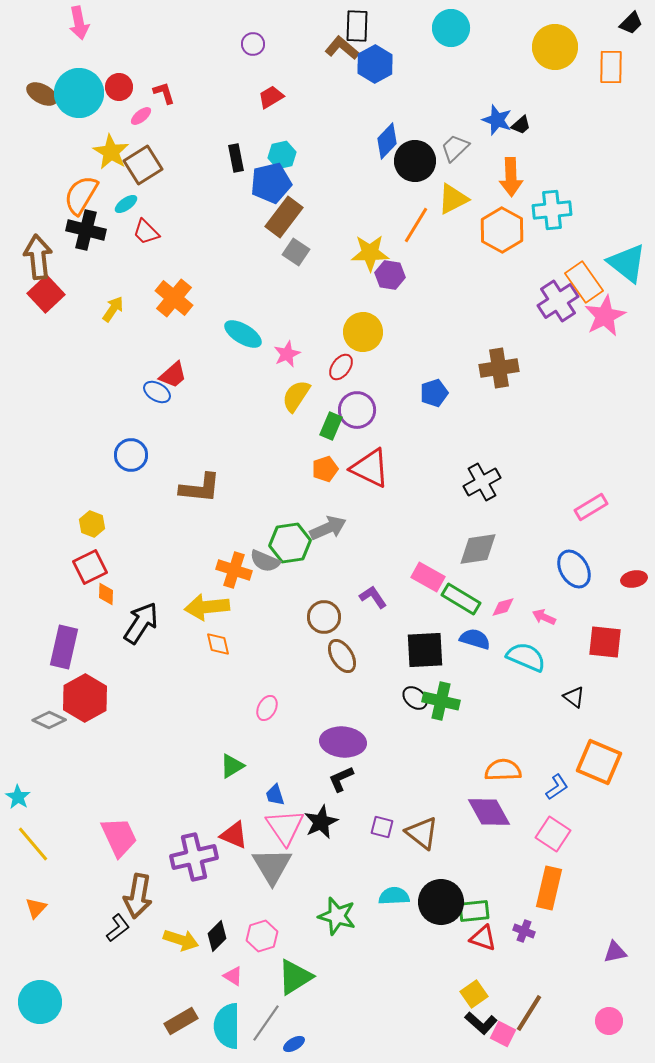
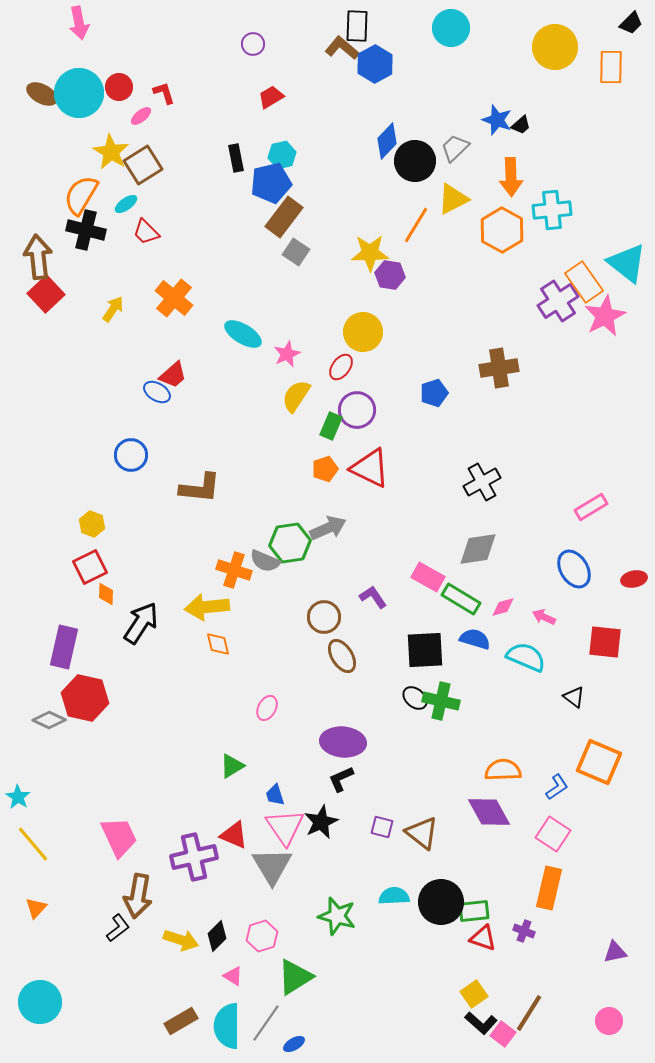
red hexagon at (85, 698): rotated 18 degrees counterclockwise
pink square at (503, 1034): rotated 10 degrees clockwise
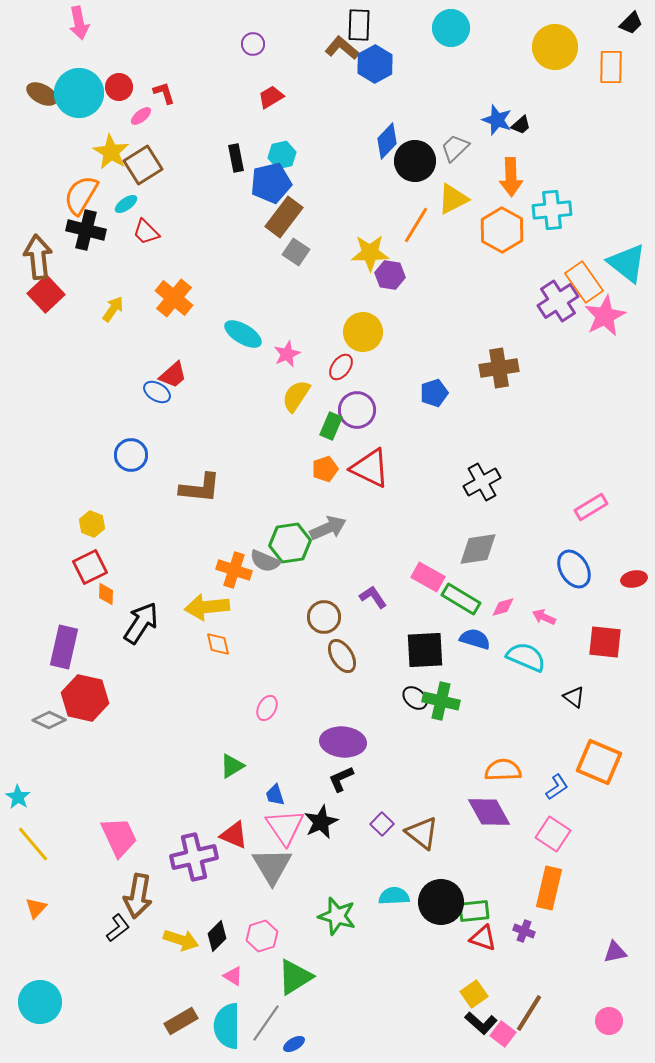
black rectangle at (357, 26): moved 2 px right, 1 px up
purple square at (382, 827): moved 3 px up; rotated 30 degrees clockwise
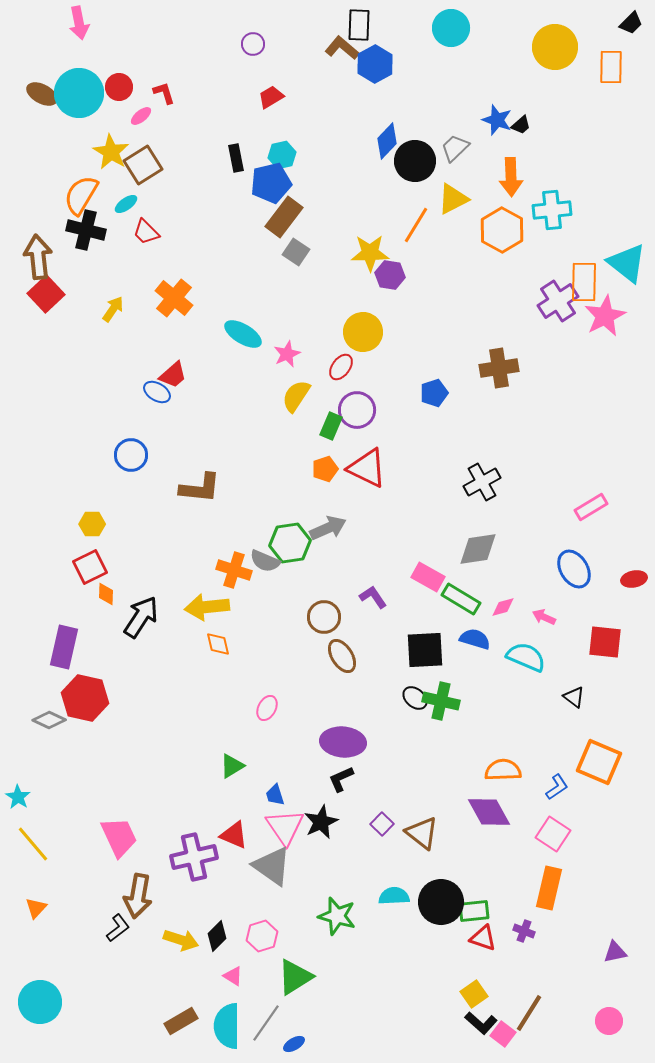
orange rectangle at (584, 282): rotated 36 degrees clockwise
red triangle at (370, 468): moved 3 px left
yellow hexagon at (92, 524): rotated 20 degrees counterclockwise
black arrow at (141, 623): moved 6 px up
gray triangle at (272, 866): rotated 24 degrees counterclockwise
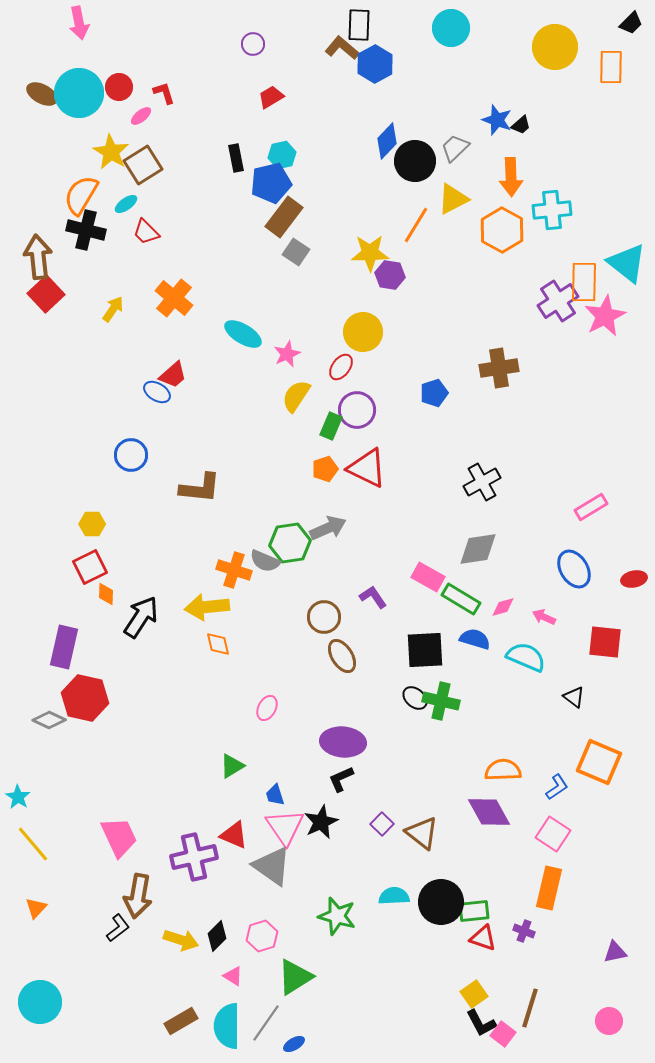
brown line at (529, 1013): moved 1 px right, 5 px up; rotated 15 degrees counterclockwise
black L-shape at (481, 1023): rotated 20 degrees clockwise
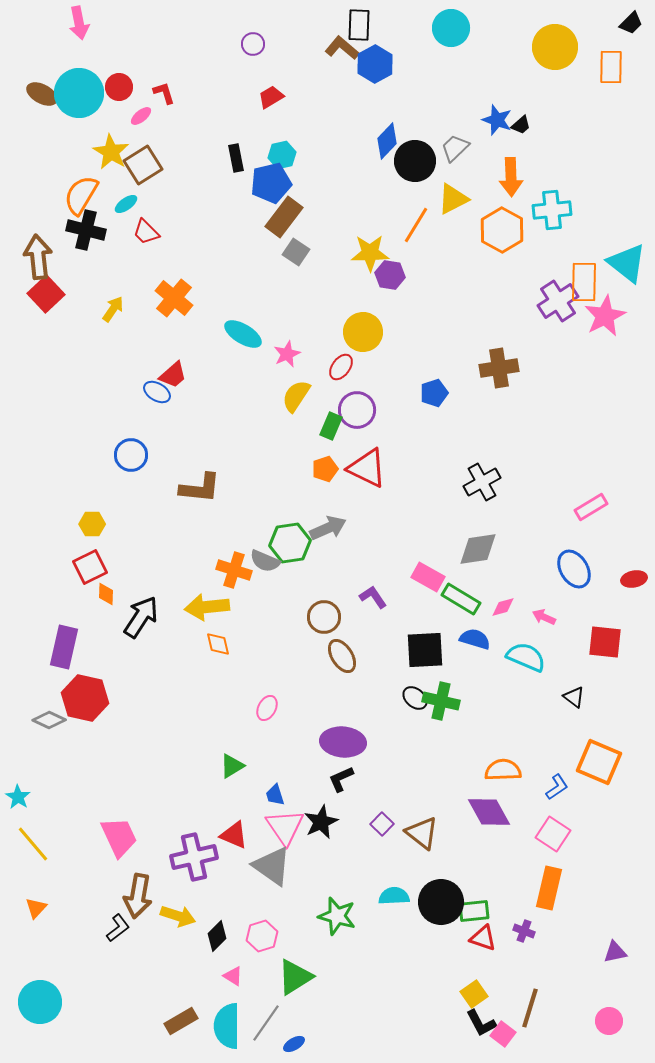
yellow arrow at (181, 940): moved 3 px left, 24 px up
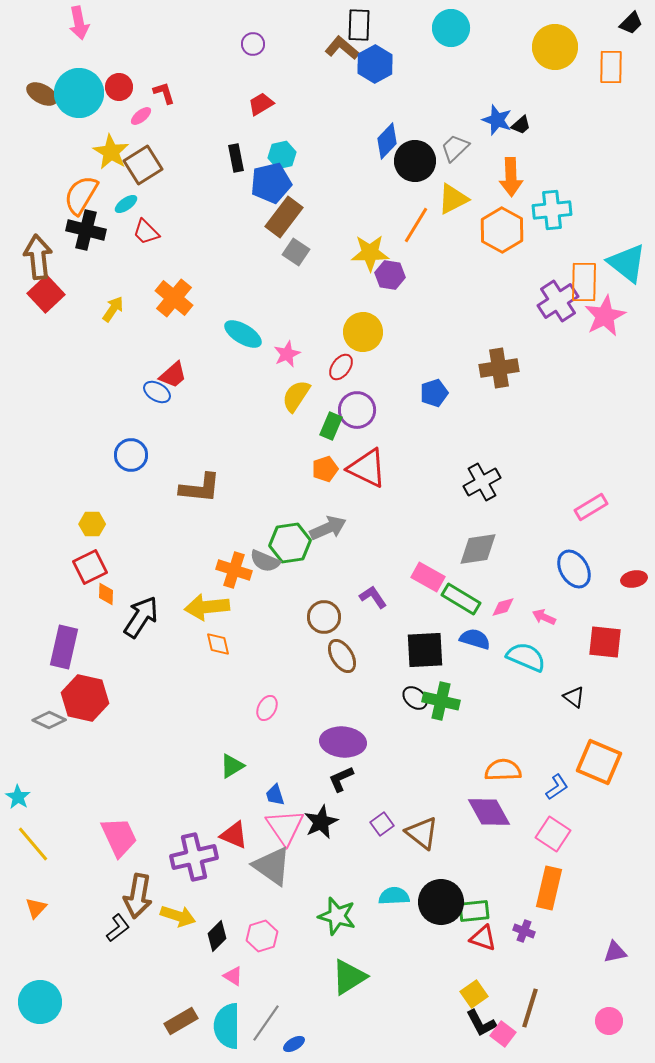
red trapezoid at (271, 97): moved 10 px left, 7 px down
purple square at (382, 824): rotated 10 degrees clockwise
green triangle at (295, 977): moved 54 px right
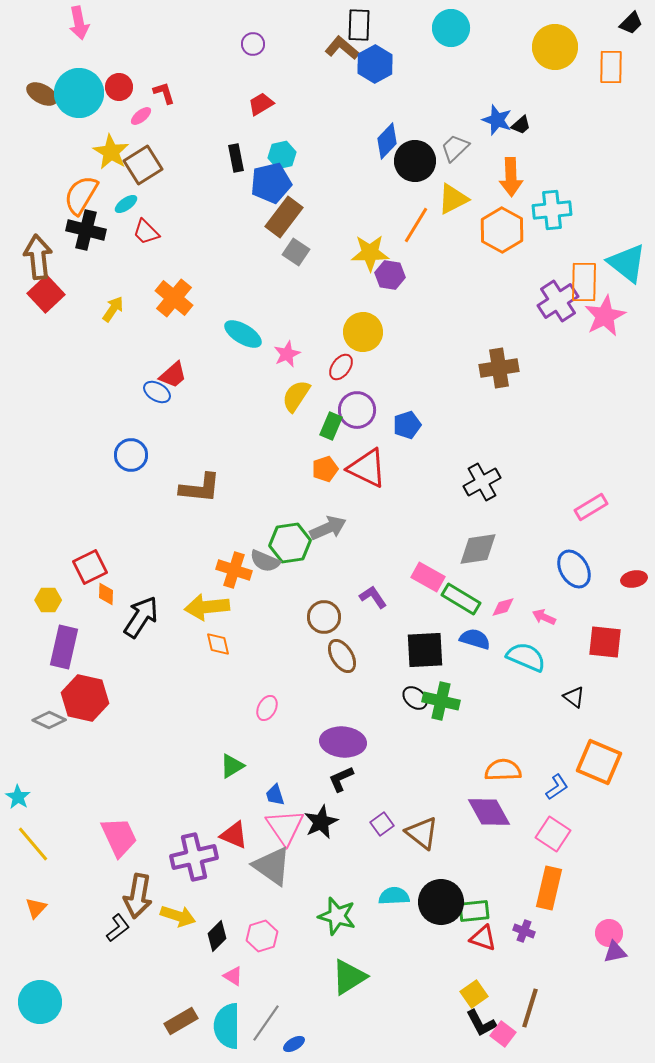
blue pentagon at (434, 393): moved 27 px left, 32 px down
yellow hexagon at (92, 524): moved 44 px left, 76 px down
pink circle at (609, 1021): moved 88 px up
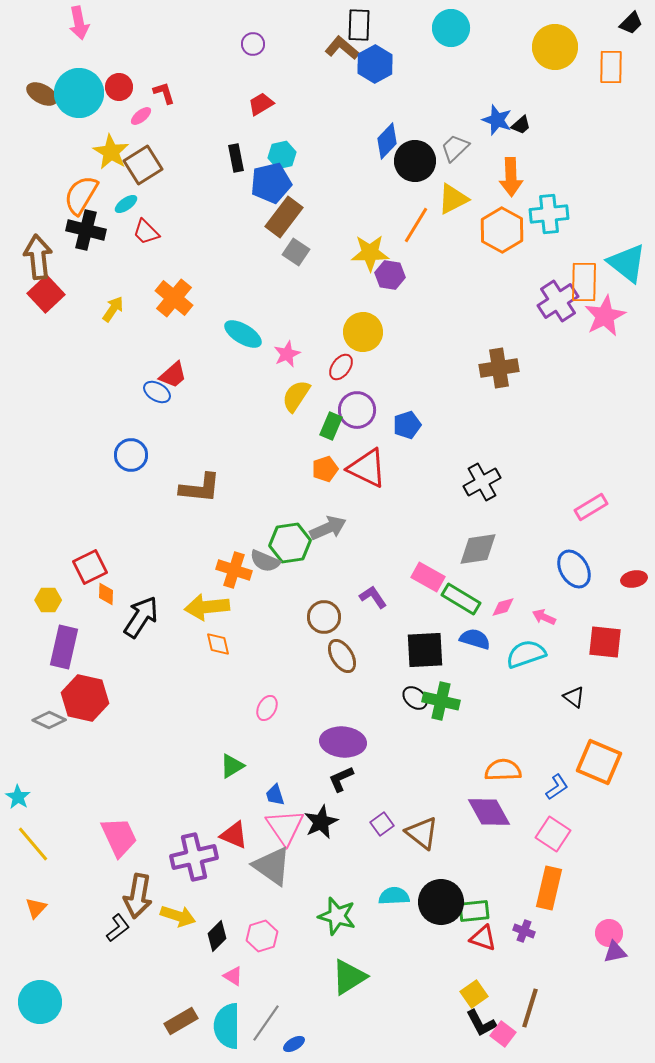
cyan cross at (552, 210): moved 3 px left, 4 px down
cyan semicircle at (526, 657): moved 3 px up; rotated 42 degrees counterclockwise
